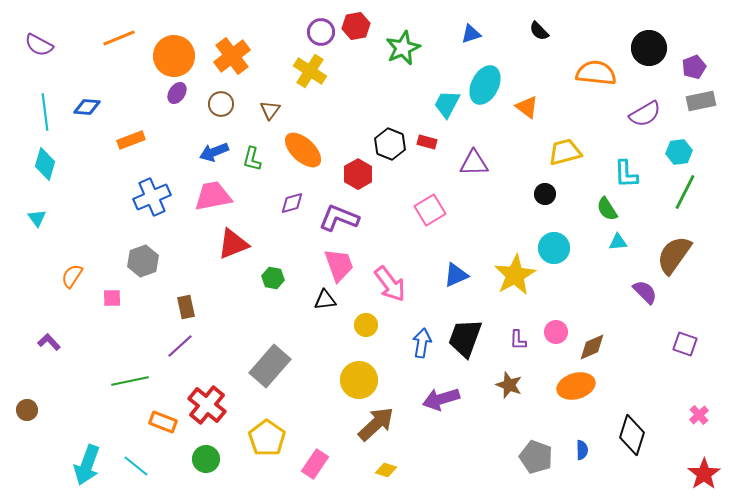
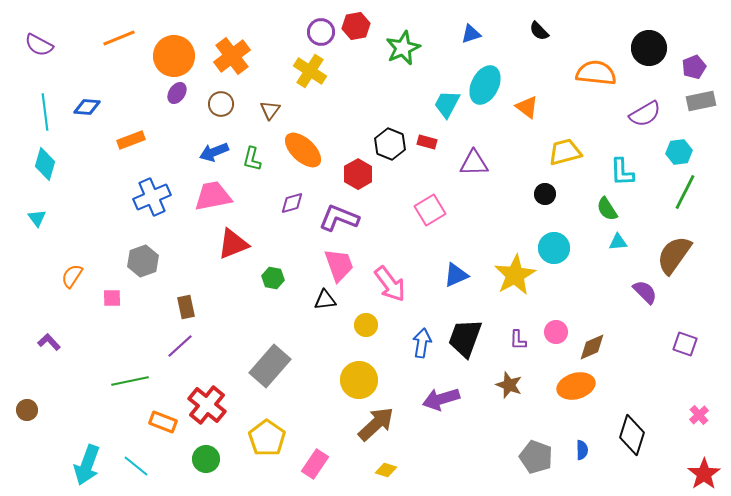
cyan L-shape at (626, 174): moved 4 px left, 2 px up
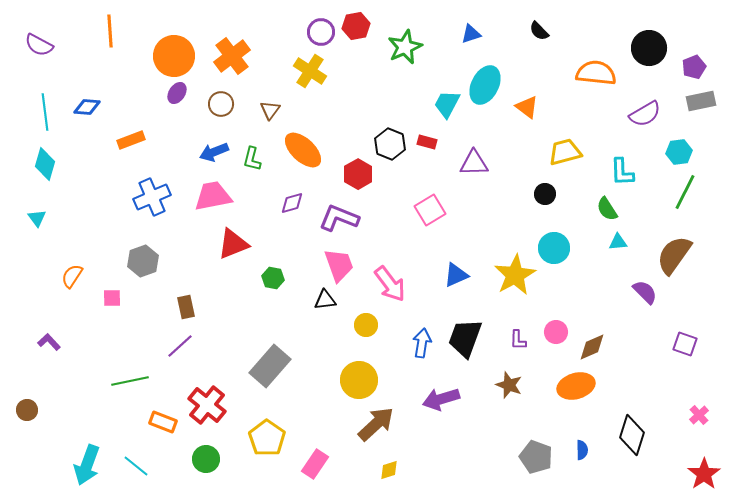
orange line at (119, 38): moved 9 px left, 7 px up; rotated 72 degrees counterclockwise
green star at (403, 48): moved 2 px right, 1 px up
yellow diamond at (386, 470): moved 3 px right; rotated 35 degrees counterclockwise
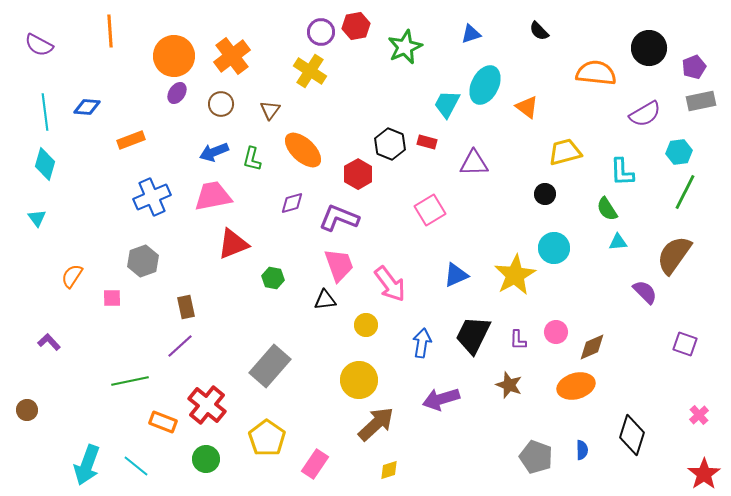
black trapezoid at (465, 338): moved 8 px right, 3 px up; rotated 6 degrees clockwise
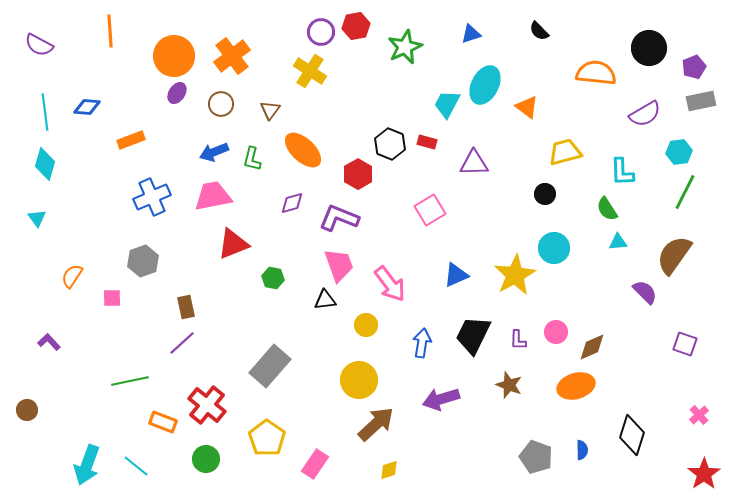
purple line at (180, 346): moved 2 px right, 3 px up
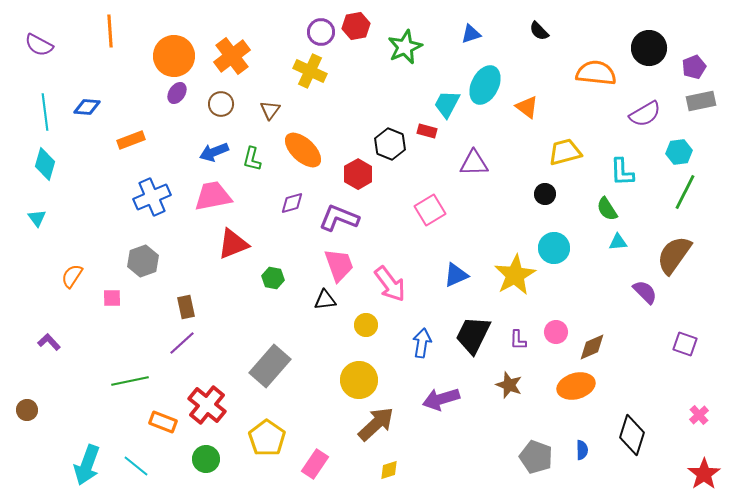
yellow cross at (310, 71): rotated 8 degrees counterclockwise
red rectangle at (427, 142): moved 11 px up
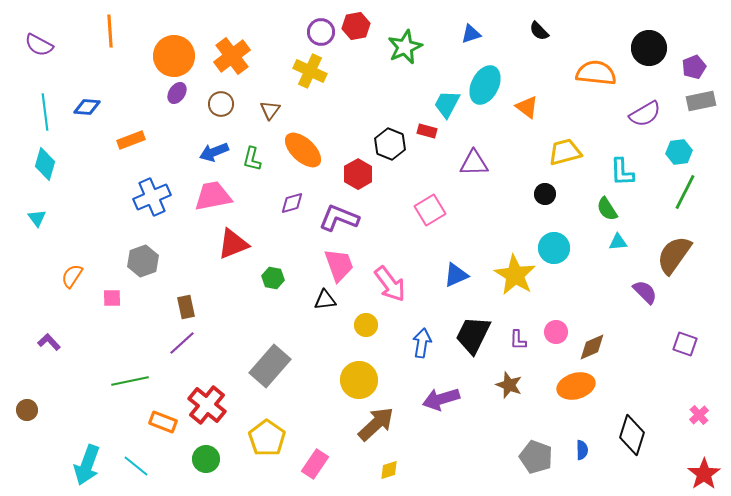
yellow star at (515, 275): rotated 12 degrees counterclockwise
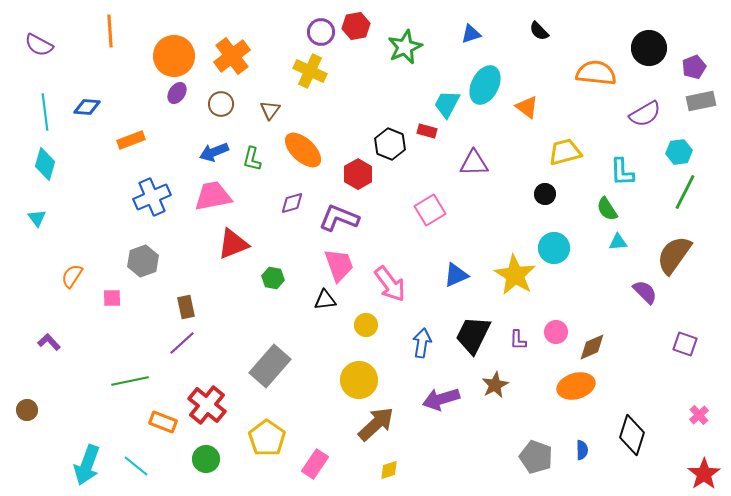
brown star at (509, 385): moved 14 px left; rotated 24 degrees clockwise
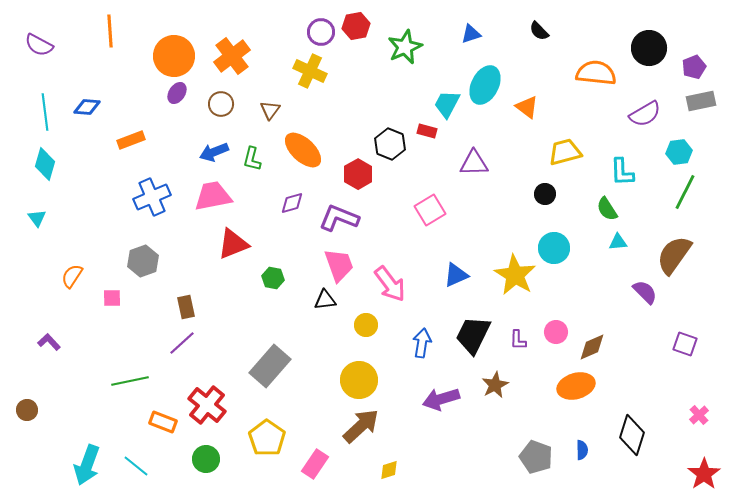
brown arrow at (376, 424): moved 15 px left, 2 px down
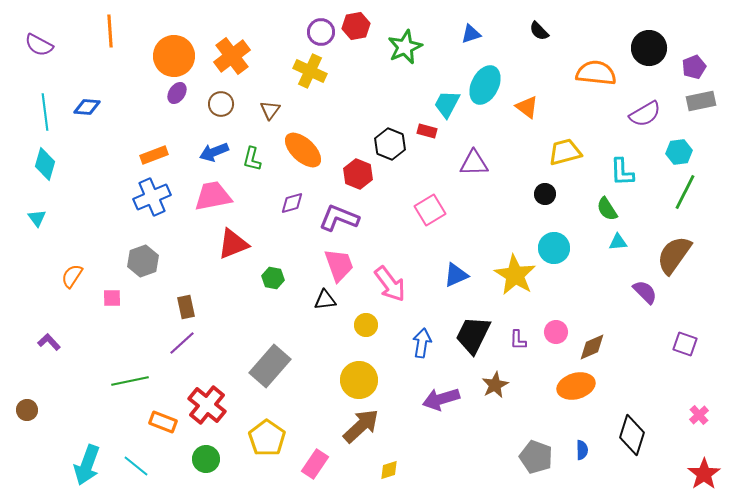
orange rectangle at (131, 140): moved 23 px right, 15 px down
red hexagon at (358, 174): rotated 8 degrees counterclockwise
